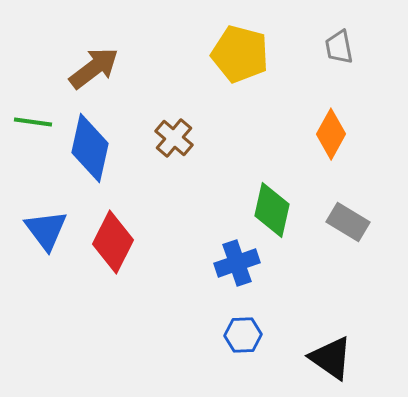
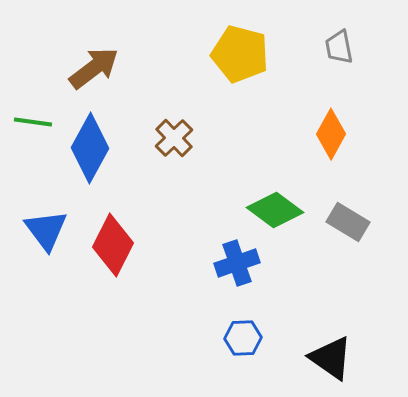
brown cross: rotated 6 degrees clockwise
blue diamond: rotated 16 degrees clockwise
green diamond: moved 3 px right; rotated 66 degrees counterclockwise
red diamond: moved 3 px down
blue hexagon: moved 3 px down
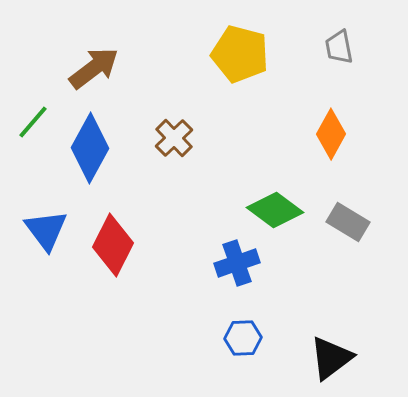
green line: rotated 57 degrees counterclockwise
black triangle: rotated 48 degrees clockwise
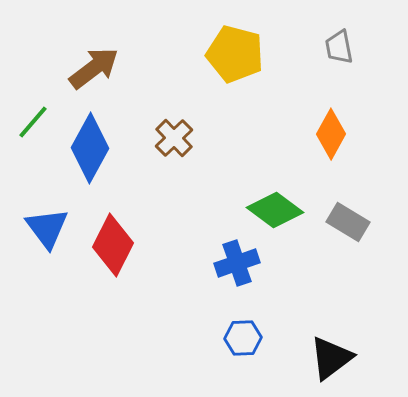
yellow pentagon: moved 5 px left
blue triangle: moved 1 px right, 2 px up
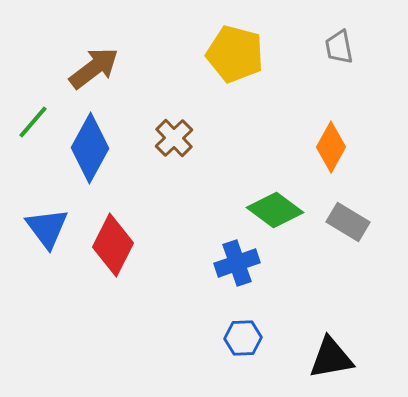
orange diamond: moved 13 px down
black triangle: rotated 27 degrees clockwise
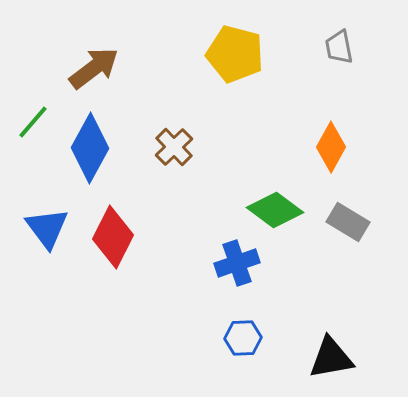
brown cross: moved 9 px down
red diamond: moved 8 px up
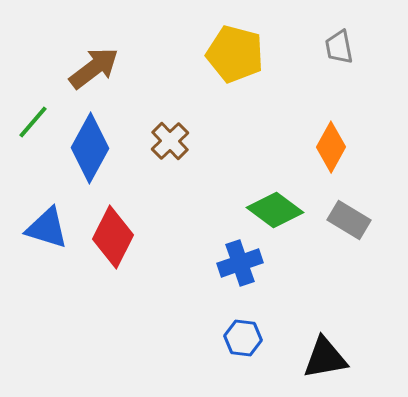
brown cross: moved 4 px left, 6 px up
gray rectangle: moved 1 px right, 2 px up
blue triangle: rotated 36 degrees counterclockwise
blue cross: moved 3 px right
blue hexagon: rotated 9 degrees clockwise
black triangle: moved 6 px left
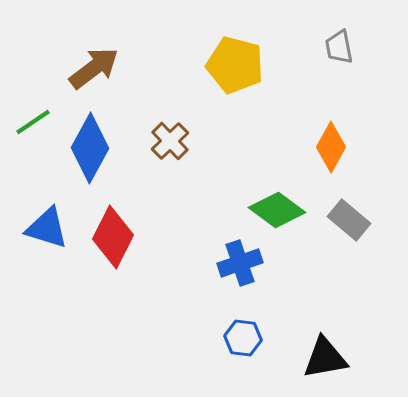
yellow pentagon: moved 11 px down
green line: rotated 15 degrees clockwise
green diamond: moved 2 px right
gray rectangle: rotated 9 degrees clockwise
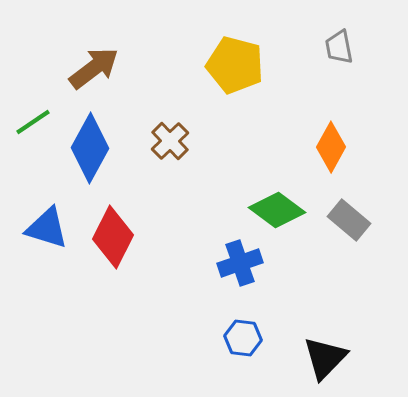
black triangle: rotated 36 degrees counterclockwise
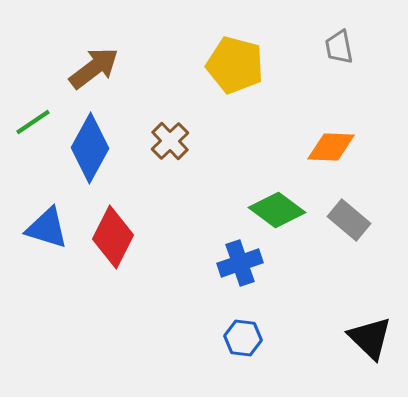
orange diamond: rotated 63 degrees clockwise
black triangle: moved 45 px right, 20 px up; rotated 30 degrees counterclockwise
